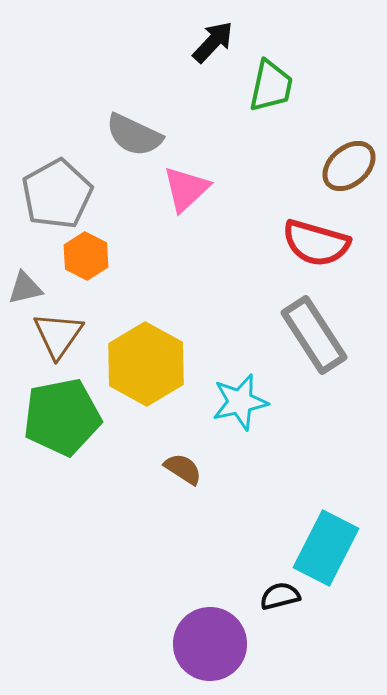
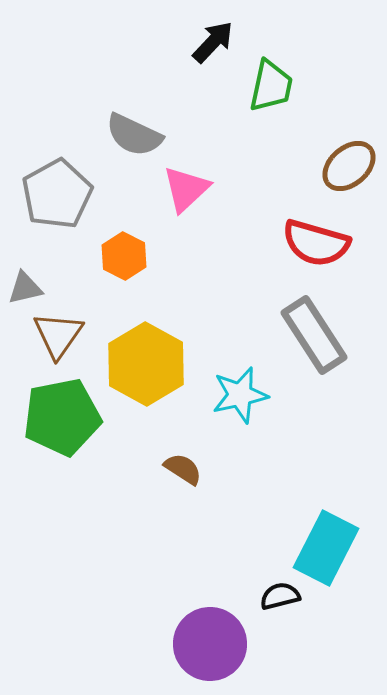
orange hexagon: moved 38 px right
cyan star: moved 7 px up
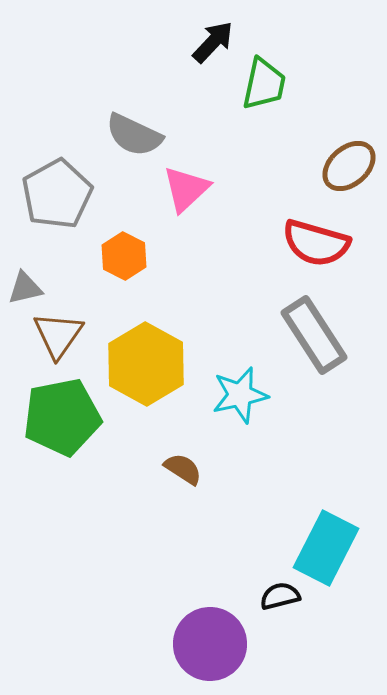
green trapezoid: moved 7 px left, 2 px up
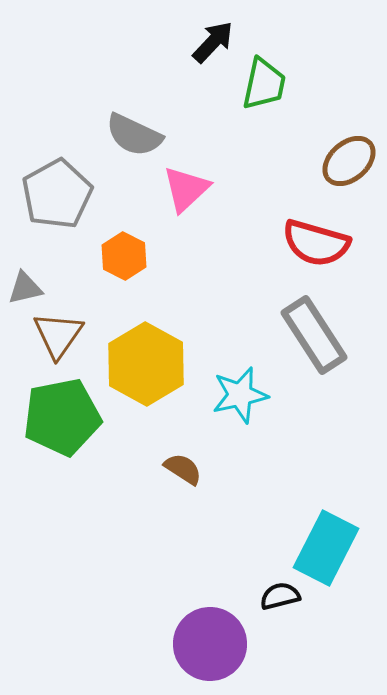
brown ellipse: moved 5 px up
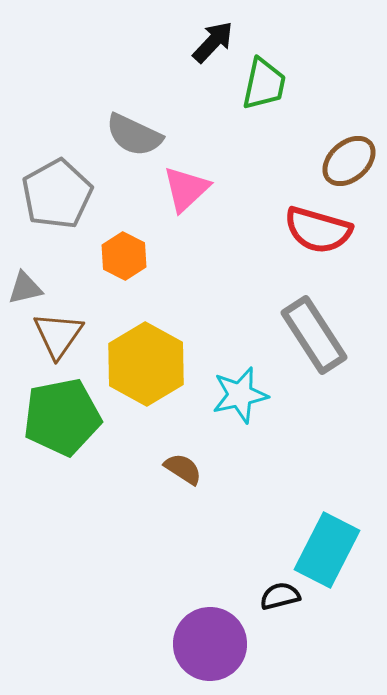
red semicircle: moved 2 px right, 13 px up
cyan rectangle: moved 1 px right, 2 px down
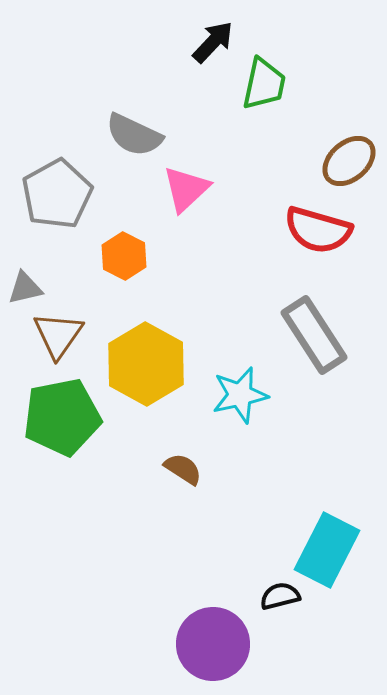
purple circle: moved 3 px right
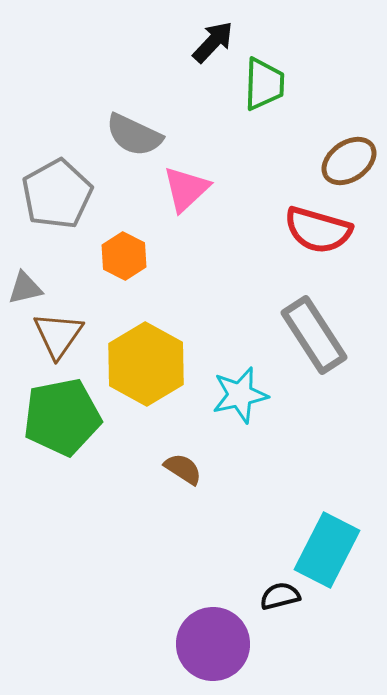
green trapezoid: rotated 10 degrees counterclockwise
brown ellipse: rotated 6 degrees clockwise
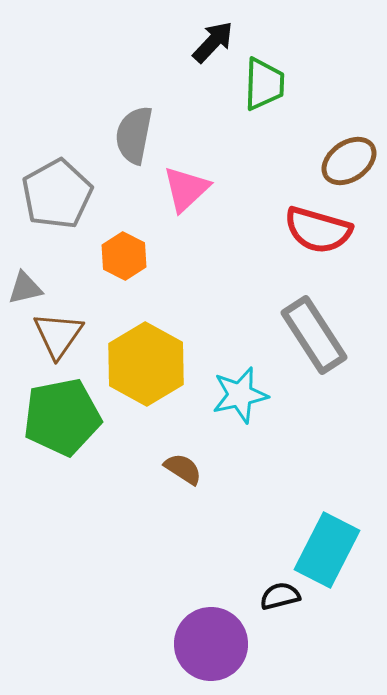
gray semicircle: rotated 76 degrees clockwise
purple circle: moved 2 px left
